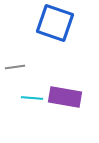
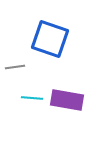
blue square: moved 5 px left, 16 px down
purple rectangle: moved 2 px right, 3 px down
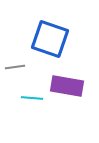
purple rectangle: moved 14 px up
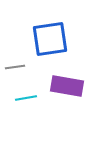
blue square: rotated 27 degrees counterclockwise
cyan line: moved 6 px left; rotated 15 degrees counterclockwise
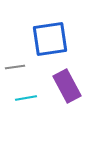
purple rectangle: rotated 52 degrees clockwise
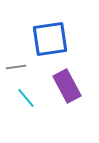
gray line: moved 1 px right
cyan line: rotated 60 degrees clockwise
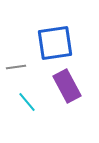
blue square: moved 5 px right, 4 px down
cyan line: moved 1 px right, 4 px down
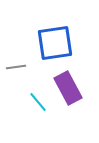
purple rectangle: moved 1 px right, 2 px down
cyan line: moved 11 px right
